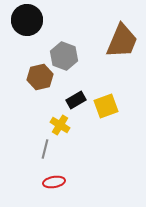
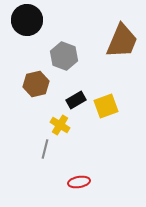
brown hexagon: moved 4 px left, 7 px down
red ellipse: moved 25 px right
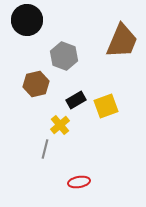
yellow cross: rotated 18 degrees clockwise
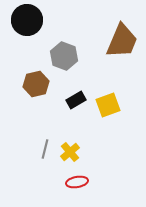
yellow square: moved 2 px right, 1 px up
yellow cross: moved 10 px right, 27 px down
red ellipse: moved 2 px left
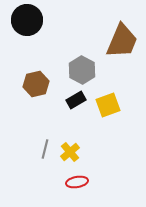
gray hexagon: moved 18 px right, 14 px down; rotated 8 degrees clockwise
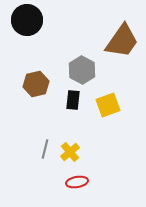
brown trapezoid: rotated 12 degrees clockwise
black rectangle: moved 3 px left; rotated 54 degrees counterclockwise
